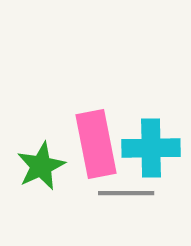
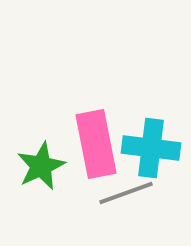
cyan cross: rotated 8 degrees clockwise
gray line: rotated 20 degrees counterclockwise
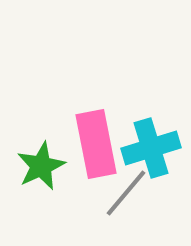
cyan cross: rotated 24 degrees counterclockwise
gray line: rotated 30 degrees counterclockwise
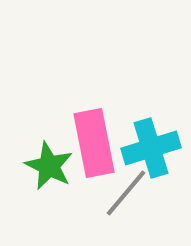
pink rectangle: moved 2 px left, 1 px up
green star: moved 8 px right; rotated 21 degrees counterclockwise
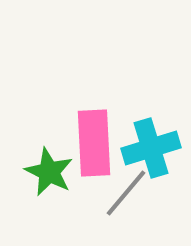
pink rectangle: rotated 8 degrees clockwise
green star: moved 6 px down
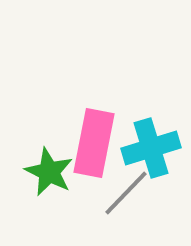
pink rectangle: rotated 14 degrees clockwise
gray line: rotated 4 degrees clockwise
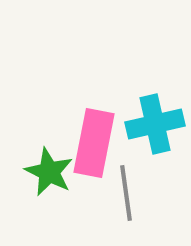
cyan cross: moved 4 px right, 24 px up; rotated 4 degrees clockwise
gray line: rotated 52 degrees counterclockwise
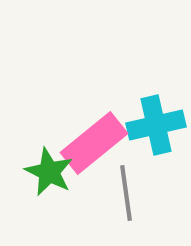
cyan cross: moved 1 px right, 1 px down
pink rectangle: rotated 40 degrees clockwise
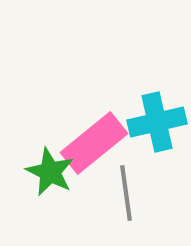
cyan cross: moved 1 px right, 3 px up
green star: moved 1 px right
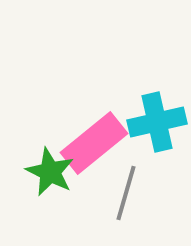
gray line: rotated 24 degrees clockwise
